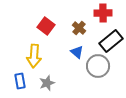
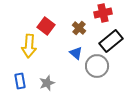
red cross: rotated 12 degrees counterclockwise
blue triangle: moved 1 px left, 1 px down
yellow arrow: moved 5 px left, 10 px up
gray circle: moved 1 px left
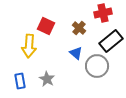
red square: rotated 12 degrees counterclockwise
gray star: moved 4 px up; rotated 21 degrees counterclockwise
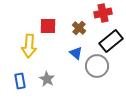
red square: moved 2 px right; rotated 24 degrees counterclockwise
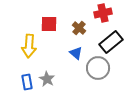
red square: moved 1 px right, 2 px up
black rectangle: moved 1 px down
gray circle: moved 1 px right, 2 px down
blue rectangle: moved 7 px right, 1 px down
